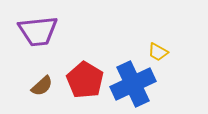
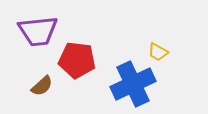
red pentagon: moved 8 px left, 20 px up; rotated 24 degrees counterclockwise
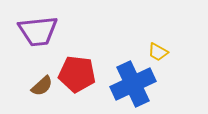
red pentagon: moved 14 px down
